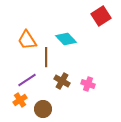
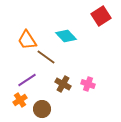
cyan diamond: moved 3 px up
brown line: rotated 54 degrees counterclockwise
brown cross: moved 1 px right, 3 px down
brown circle: moved 1 px left
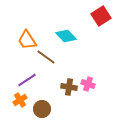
brown cross: moved 6 px right, 3 px down; rotated 21 degrees counterclockwise
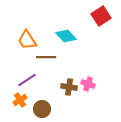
brown line: rotated 36 degrees counterclockwise
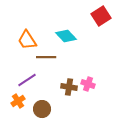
orange cross: moved 2 px left, 1 px down
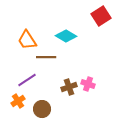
cyan diamond: rotated 15 degrees counterclockwise
brown cross: rotated 28 degrees counterclockwise
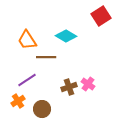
pink cross: rotated 16 degrees clockwise
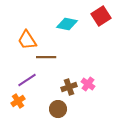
cyan diamond: moved 1 px right, 12 px up; rotated 20 degrees counterclockwise
brown circle: moved 16 px right
